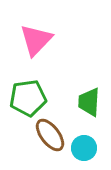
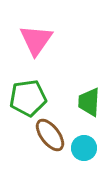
pink triangle: rotated 9 degrees counterclockwise
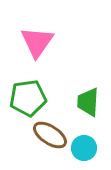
pink triangle: moved 1 px right, 2 px down
green trapezoid: moved 1 px left
brown ellipse: rotated 20 degrees counterclockwise
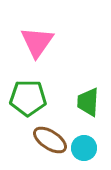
green pentagon: rotated 9 degrees clockwise
brown ellipse: moved 5 px down
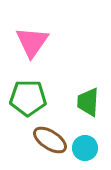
pink triangle: moved 5 px left
cyan circle: moved 1 px right
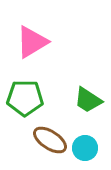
pink triangle: rotated 24 degrees clockwise
green pentagon: moved 3 px left
green trapezoid: moved 2 px up; rotated 60 degrees counterclockwise
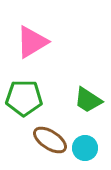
green pentagon: moved 1 px left
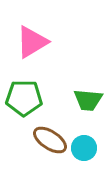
green trapezoid: rotated 28 degrees counterclockwise
cyan circle: moved 1 px left
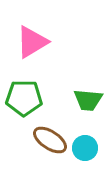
cyan circle: moved 1 px right
